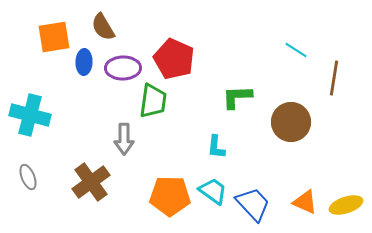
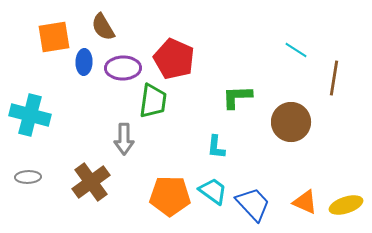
gray ellipse: rotated 70 degrees counterclockwise
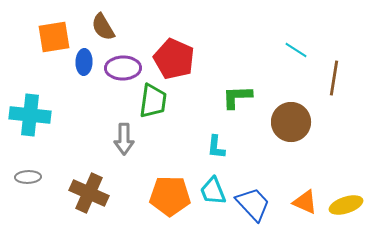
cyan cross: rotated 9 degrees counterclockwise
brown cross: moved 2 px left, 11 px down; rotated 30 degrees counterclockwise
cyan trapezoid: rotated 148 degrees counterclockwise
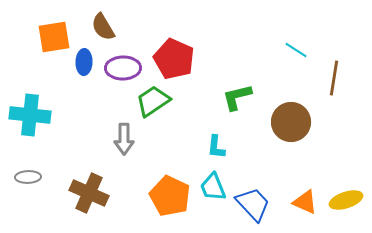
green L-shape: rotated 12 degrees counterclockwise
green trapezoid: rotated 132 degrees counterclockwise
cyan trapezoid: moved 4 px up
orange pentagon: rotated 24 degrees clockwise
yellow ellipse: moved 5 px up
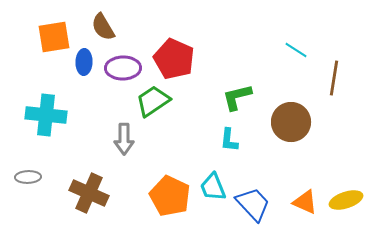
cyan cross: moved 16 px right
cyan L-shape: moved 13 px right, 7 px up
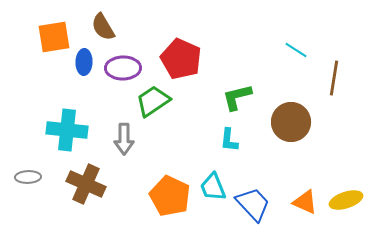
red pentagon: moved 7 px right
cyan cross: moved 21 px right, 15 px down
brown cross: moved 3 px left, 9 px up
